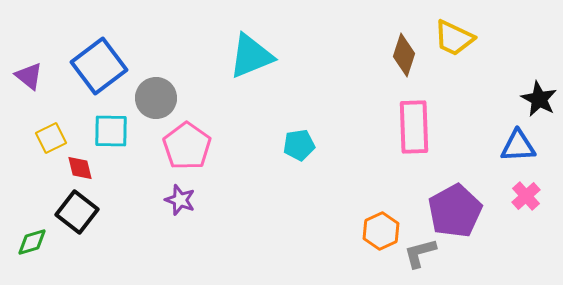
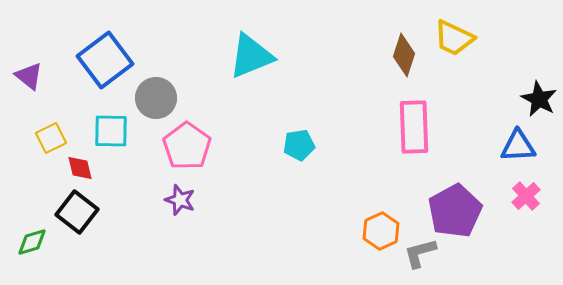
blue square: moved 6 px right, 6 px up
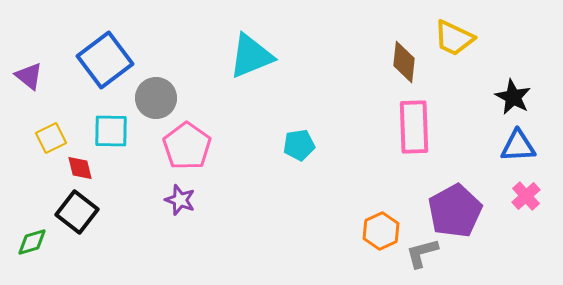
brown diamond: moved 7 px down; rotated 12 degrees counterclockwise
black star: moved 26 px left, 2 px up
gray L-shape: moved 2 px right
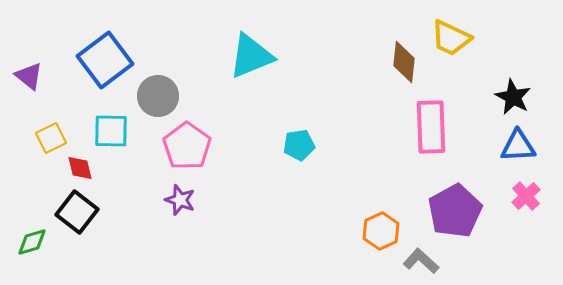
yellow trapezoid: moved 3 px left
gray circle: moved 2 px right, 2 px up
pink rectangle: moved 17 px right
gray L-shape: moved 1 px left, 8 px down; rotated 57 degrees clockwise
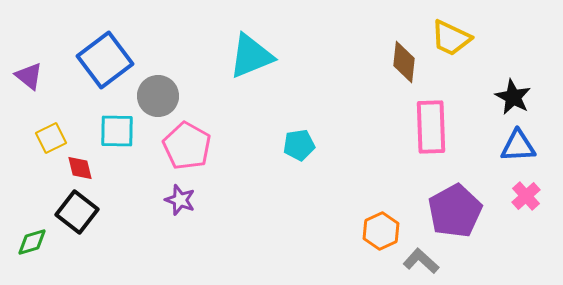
cyan square: moved 6 px right
pink pentagon: rotated 6 degrees counterclockwise
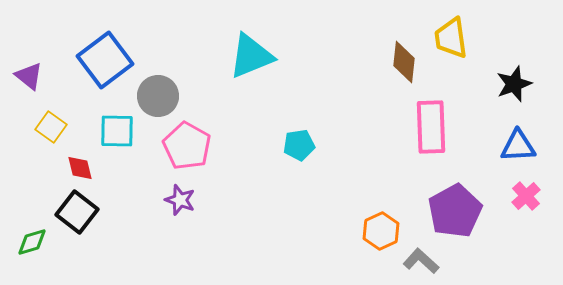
yellow trapezoid: rotated 57 degrees clockwise
black star: moved 1 px right, 13 px up; rotated 24 degrees clockwise
yellow square: moved 11 px up; rotated 28 degrees counterclockwise
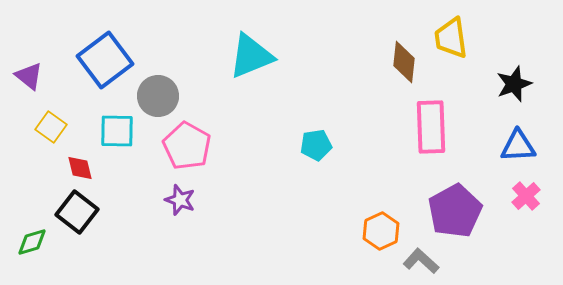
cyan pentagon: moved 17 px right
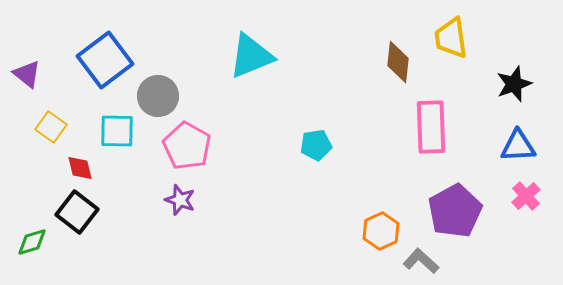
brown diamond: moved 6 px left
purple triangle: moved 2 px left, 2 px up
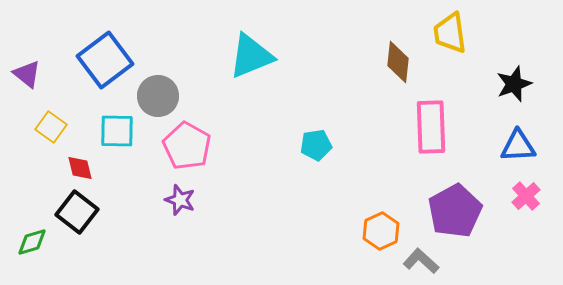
yellow trapezoid: moved 1 px left, 5 px up
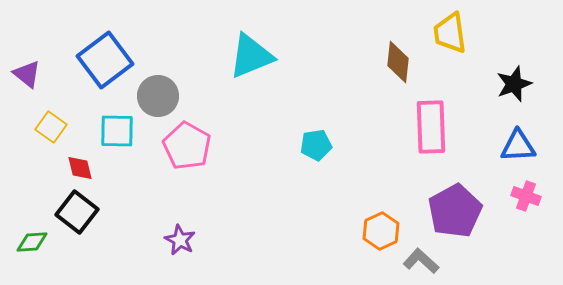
pink cross: rotated 28 degrees counterclockwise
purple star: moved 40 px down; rotated 8 degrees clockwise
green diamond: rotated 12 degrees clockwise
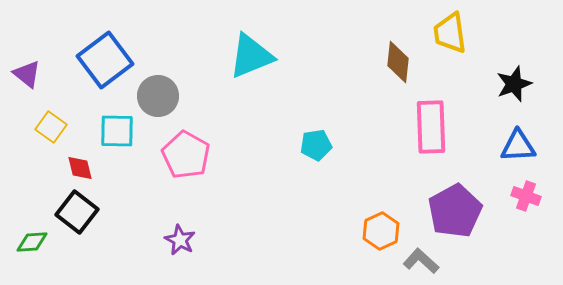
pink pentagon: moved 1 px left, 9 px down
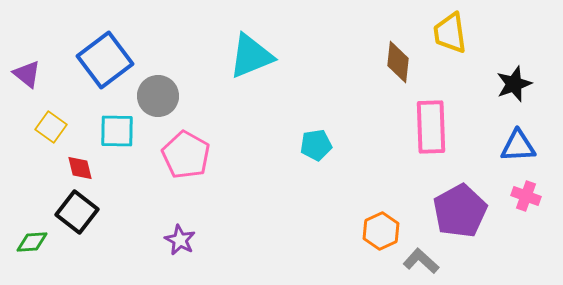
purple pentagon: moved 5 px right
